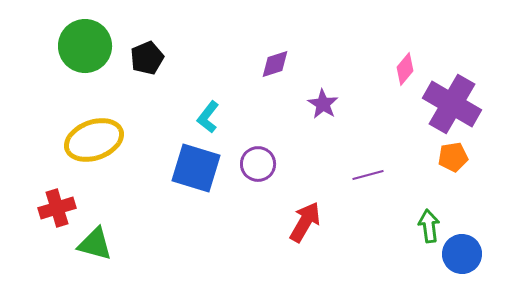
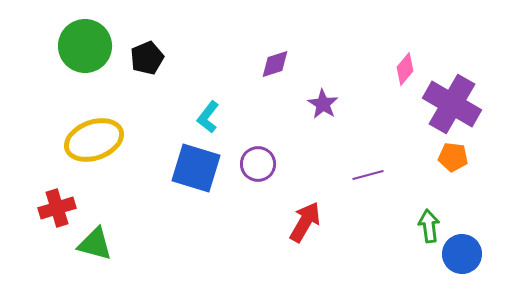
orange pentagon: rotated 16 degrees clockwise
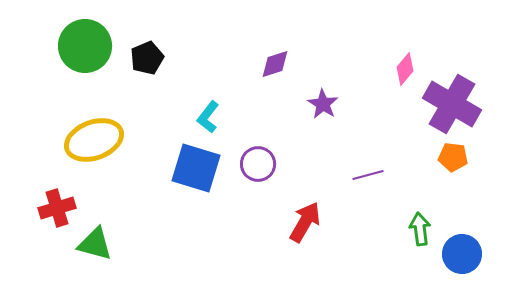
green arrow: moved 9 px left, 3 px down
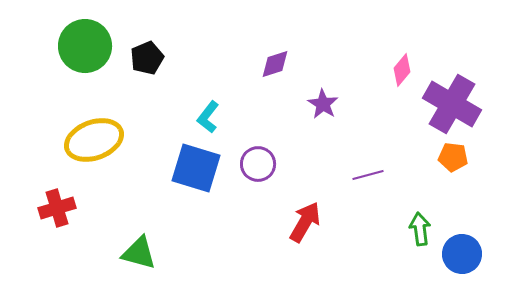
pink diamond: moved 3 px left, 1 px down
green triangle: moved 44 px right, 9 px down
